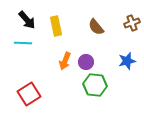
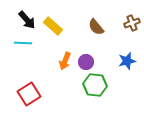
yellow rectangle: moved 3 px left; rotated 36 degrees counterclockwise
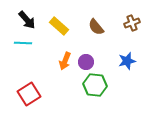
yellow rectangle: moved 6 px right
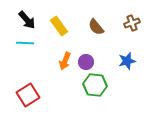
yellow rectangle: rotated 12 degrees clockwise
cyan line: moved 2 px right
red square: moved 1 px left, 1 px down
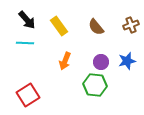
brown cross: moved 1 px left, 2 px down
purple circle: moved 15 px right
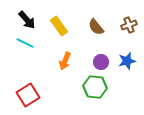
brown cross: moved 2 px left
cyan line: rotated 24 degrees clockwise
green hexagon: moved 2 px down
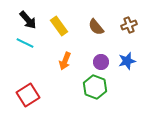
black arrow: moved 1 px right
green hexagon: rotated 15 degrees clockwise
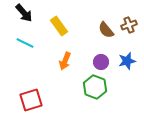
black arrow: moved 4 px left, 7 px up
brown semicircle: moved 10 px right, 3 px down
red square: moved 3 px right, 5 px down; rotated 15 degrees clockwise
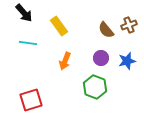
cyan line: moved 3 px right; rotated 18 degrees counterclockwise
purple circle: moved 4 px up
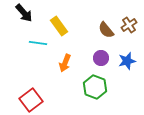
brown cross: rotated 14 degrees counterclockwise
cyan line: moved 10 px right
orange arrow: moved 2 px down
red square: rotated 20 degrees counterclockwise
